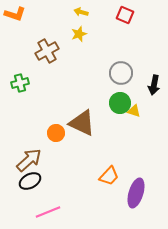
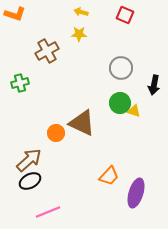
yellow star: rotated 21 degrees clockwise
gray circle: moved 5 px up
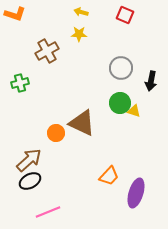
black arrow: moved 3 px left, 4 px up
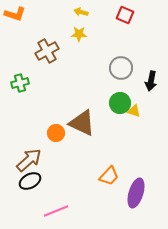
pink line: moved 8 px right, 1 px up
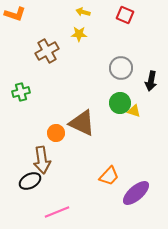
yellow arrow: moved 2 px right
green cross: moved 1 px right, 9 px down
brown arrow: moved 13 px right; rotated 124 degrees clockwise
purple ellipse: rotated 32 degrees clockwise
pink line: moved 1 px right, 1 px down
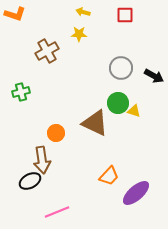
red square: rotated 24 degrees counterclockwise
black arrow: moved 3 px right, 5 px up; rotated 72 degrees counterclockwise
green circle: moved 2 px left
brown triangle: moved 13 px right
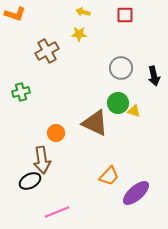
black arrow: rotated 48 degrees clockwise
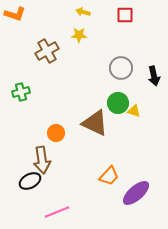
yellow star: moved 1 px down
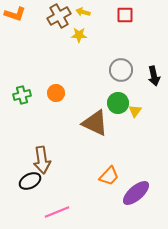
brown cross: moved 12 px right, 35 px up
gray circle: moved 2 px down
green cross: moved 1 px right, 3 px down
yellow triangle: moved 1 px right; rotated 48 degrees clockwise
orange circle: moved 40 px up
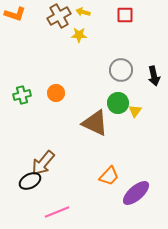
brown arrow: moved 1 px right, 3 px down; rotated 48 degrees clockwise
